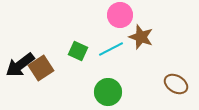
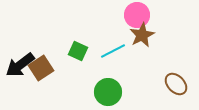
pink circle: moved 17 px right
brown star: moved 1 px right, 2 px up; rotated 25 degrees clockwise
cyan line: moved 2 px right, 2 px down
brown ellipse: rotated 15 degrees clockwise
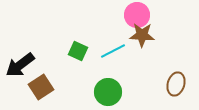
brown star: rotated 30 degrees clockwise
brown square: moved 19 px down
brown ellipse: rotated 60 degrees clockwise
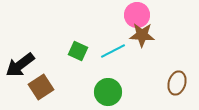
brown ellipse: moved 1 px right, 1 px up
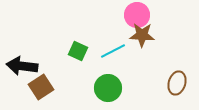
black arrow: moved 2 px right, 1 px down; rotated 44 degrees clockwise
green circle: moved 4 px up
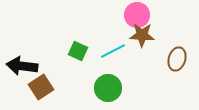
brown ellipse: moved 24 px up
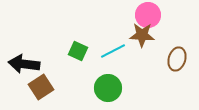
pink circle: moved 11 px right
black arrow: moved 2 px right, 2 px up
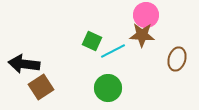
pink circle: moved 2 px left
green square: moved 14 px right, 10 px up
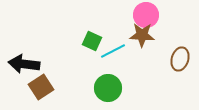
brown ellipse: moved 3 px right
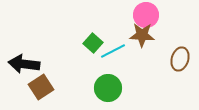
green square: moved 1 px right, 2 px down; rotated 18 degrees clockwise
